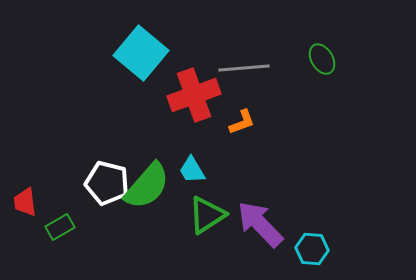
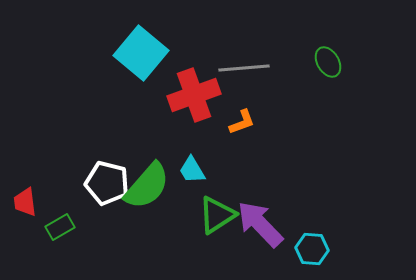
green ellipse: moved 6 px right, 3 px down
green triangle: moved 10 px right
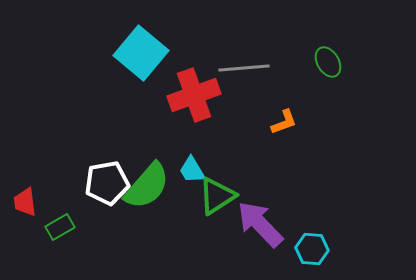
orange L-shape: moved 42 px right
white pentagon: rotated 24 degrees counterclockwise
green triangle: moved 19 px up
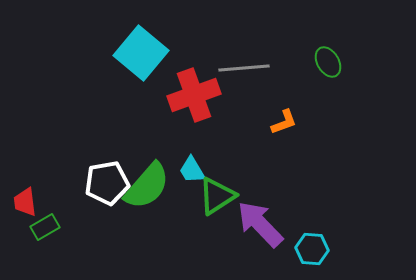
green rectangle: moved 15 px left
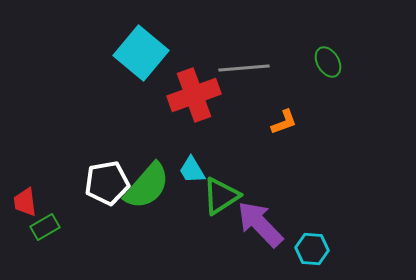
green triangle: moved 4 px right
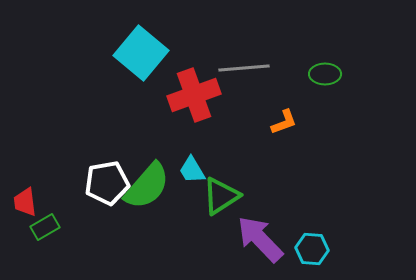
green ellipse: moved 3 px left, 12 px down; rotated 60 degrees counterclockwise
purple arrow: moved 15 px down
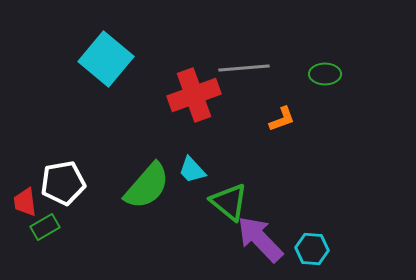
cyan square: moved 35 px left, 6 px down
orange L-shape: moved 2 px left, 3 px up
cyan trapezoid: rotated 12 degrees counterclockwise
white pentagon: moved 44 px left
green triangle: moved 8 px right, 6 px down; rotated 48 degrees counterclockwise
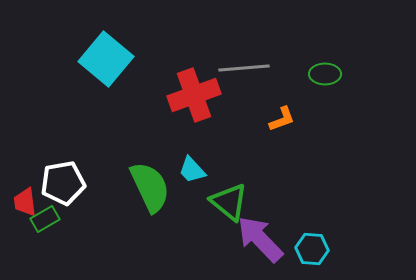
green semicircle: moved 3 px right, 1 px down; rotated 66 degrees counterclockwise
green rectangle: moved 8 px up
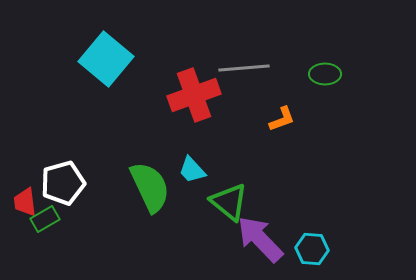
white pentagon: rotated 6 degrees counterclockwise
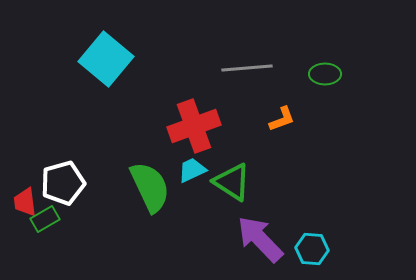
gray line: moved 3 px right
red cross: moved 31 px down
cyan trapezoid: rotated 108 degrees clockwise
green triangle: moved 3 px right, 20 px up; rotated 6 degrees counterclockwise
